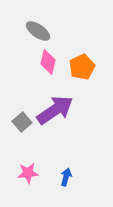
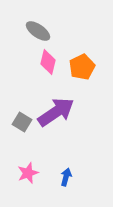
purple arrow: moved 1 px right, 2 px down
gray square: rotated 18 degrees counterclockwise
pink star: rotated 15 degrees counterclockwise
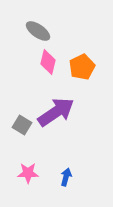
gray square: moved 3 px down
pink star: rotated 20 degrees clockwise
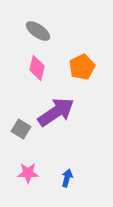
pink diamond: moved 11 px left, 6 px down
gray square: moved 1 px left, 4 px down
blue arrow: moved 1 px right, 1 px down
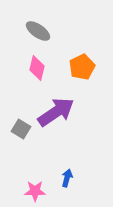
pink star: moved 7 px right, 18 px down
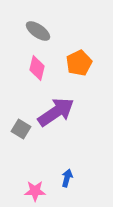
orange pentagon: moved 3 px left, 4 px up
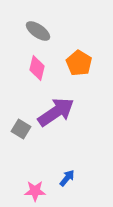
orange pentagon: rotated 15 degrees counterclockwise
blue arrow: rotated 24 degrees clockwise
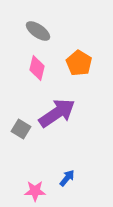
purple arrow: moved 1 px right, 1 px down
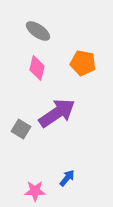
orange pentagon: moved 4 px right; rotated 20 degrees counterclockwise
